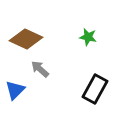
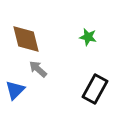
brown diamond: rotated 52 degrees clockwise
gray arrow: moved 2 px left
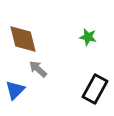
brown diamond: moved 3 px left
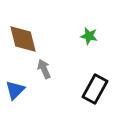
green star: moved 1 px right, 1 px up
gray arrow: moved 6 px right; rotated 24 degrees clockwise
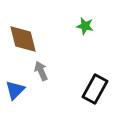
green star: moved 4 px left, 10 px up
gray arrow: moved 3 px left, 2 px down
